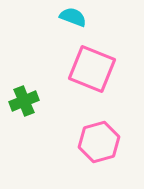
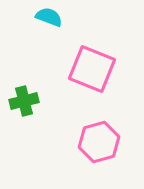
cyan semicircle: moved 24 px left
green cross: rotated 8 degrees clockwise
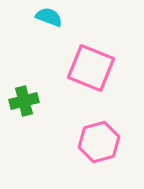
pink square: moved 1 px left, 1 px up
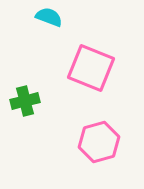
green cross: moved 1 px right
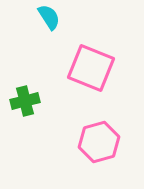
cyan semicircle: rotated 36 degrees clockwise
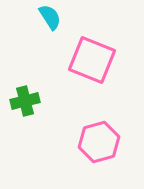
cyan semicircle: moved 1 px right
pink square: moved 1 px right, 8 px up
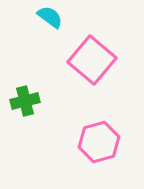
cyan semicircle: rotated 20 degrees counterclockwise
pink square: rotated 18 degrees clockwise
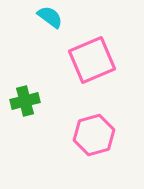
pink square: rotated 27 degrees clockwise
pink hexagon: moved 5 px left, 7 px up
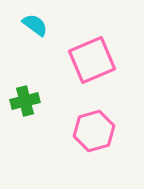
cyan semicircle: moved 15 px left, 8 px down
pink hexagon: moved 4 px up
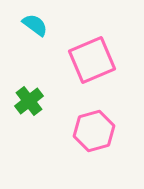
green cross: moved 4 px right; rotated 24 degrees counterclockwise
